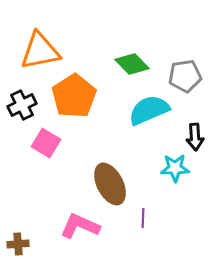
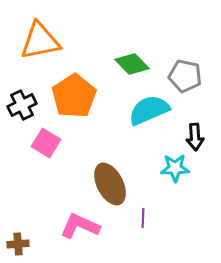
orange triangle: moved 10 px up
gray pentagon: rotated 20 degrees clockwise
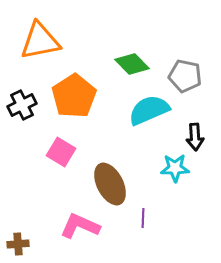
pink square: moved 15 px right, 9 px down
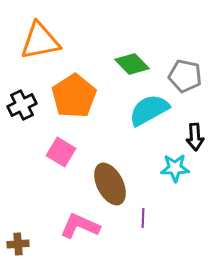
cyan semicircle: rotated 6 degrees counterclockwise
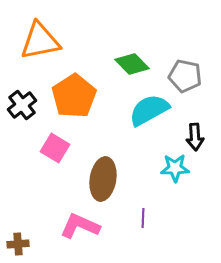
black cross: rotated 12 degrees counterclockwise
pink square: moved 6 px left, 4 px up
brown ellipse: moved 7 px left, 5 px up; rotated 36 degrees clockwise
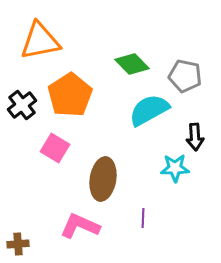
orange pentagon: moved 4 px left, 1 px up
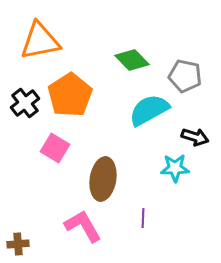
green diamond: moved 4 px up
black cross: moved 3 px right, 2 px up
black arrow: rotated 68 degrees counterclockwise
pink L-shape: moved 3 px right; rotated 36 degrees clockwise
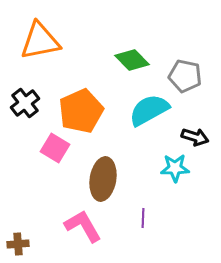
orange pentagon: moved 11 px right, 16 px down; rotated 9 degrees clockwise
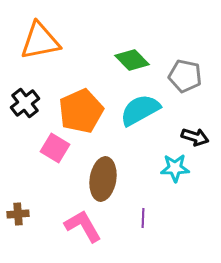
cyan semicircle: moved 9 px left
brown cross: moved 30 px up
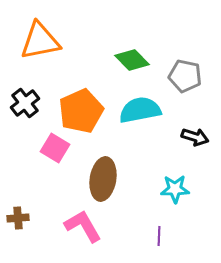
cyan semicircle: rotated 18 degrees clockwise
cyan star: moved 21 px down
brown cross: moved 4 px down
purple line: moved 16 px right, 18 px down
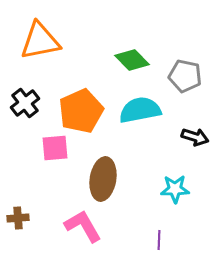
pink square: rotated 36 degrees counterclockwise
purple line: moved 4 px down
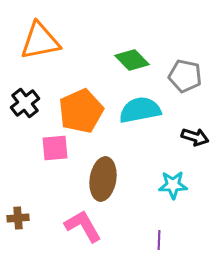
cyan star: moved 2 px left, 4 px up
